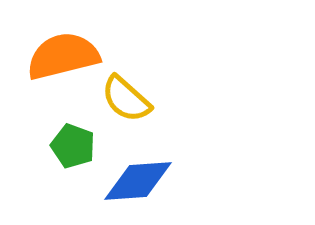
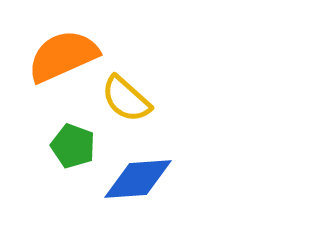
orange semicircle: rotated 10 degrees counterclockwise
blue diamond: moved 2 px up
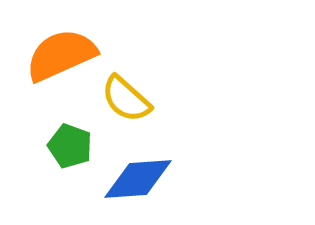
orange semicircle: moved 2 px left, 1 px up
green pentagon: moved 3 px left
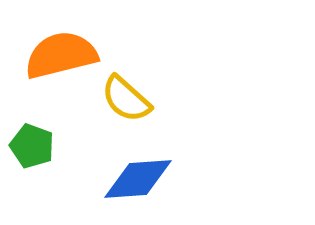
orange semicircle: rotated 10 degrees clockwise
green pentagon: moved 38 px left
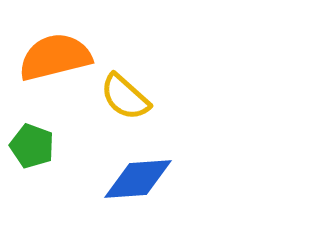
orange semicircle: moved 6 px left, 2 px down
yellow semicircle: moved 1 px left, 2 px up
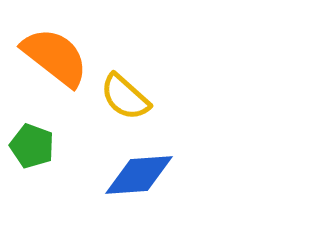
orange semicircle: rotated 52 degrees clockwise
blue diamond: moved 1 px right, 4 px up
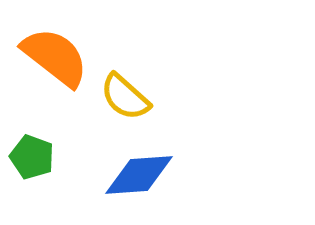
green pentagon: moved 11 px down
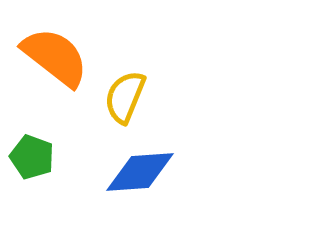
yellow semicircle: rotated 70 degrees clockwise
blue diamond: moved 1 px right, 3 px up
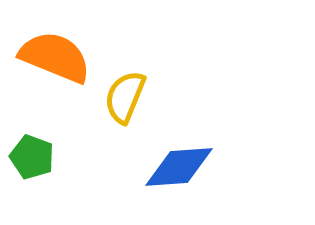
orange semicircle: rotated 16 degrees counterclockwise
blue diamond: moved 39 px right, 5 px up
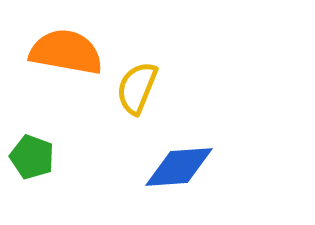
orange semicircle: moved 11 px right, 5 px up; rotated 12 degrees counterclockwise
yellow semicircle: moved 12 px right, 9 px up
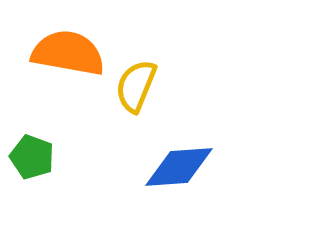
orange semicircle: moved 2 px right, 1 px down
yellow semicircle: moved 1 px left, 2 px up
